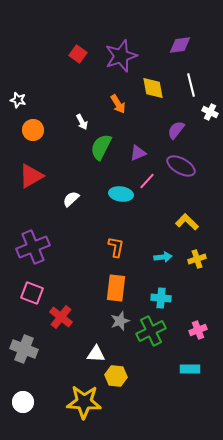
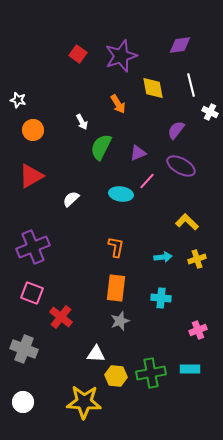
green cross: moved 42 px down; rotated 16 degrees clockwise
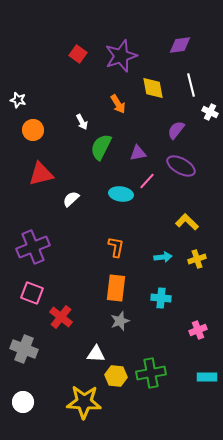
purple triangle: rotated 12 degrees clockwise
red triangle: moved 10 px right, 2 px up; rotated 16 degrees clockwise
cyan rectangle: moved 17 px right, 8 px down
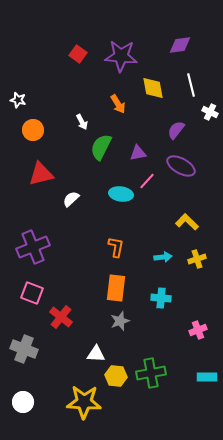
purple star: rotated 24 degrees clockwise
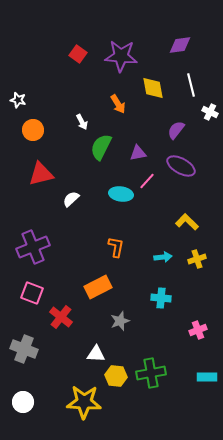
orange rectangle: moved 18 px left, 1 px up; rotated 56 degrees clockwise
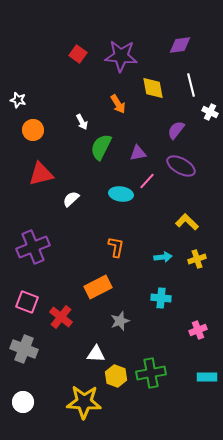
pink square: moved 5 px left, 9 px down
yellow hexagon: rotated 15 degrees clockwise
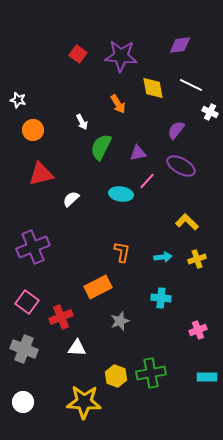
white line: rotated 50 degrees counterclockwise
orange L-shape: moved 6 px right, 5 px down
pink square: rotated 15 degrees clockwise
red cross: rotated 30 degrees clockwise
white triangle: moved 19 px left, 6 px up
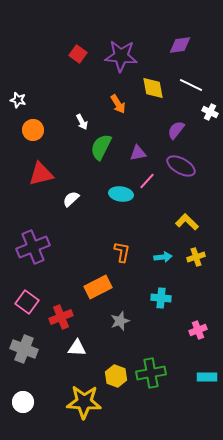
yellow cross: moved 1 px left, 2 px up
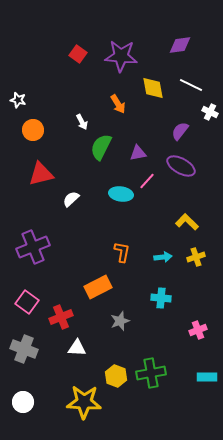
purple semicircle: moved 4 px right, 1 px down
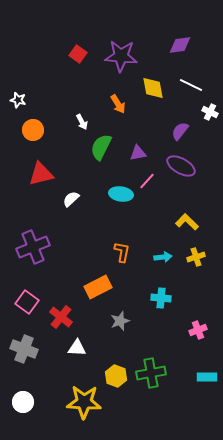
red cross: rotated 30 degrees counterclockwise
